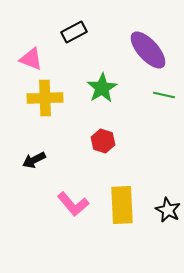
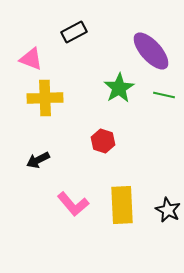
purple ellipse: moved 3 px right, 1 px down
green star: moved 17 px right
black arrow: moved 4 px right
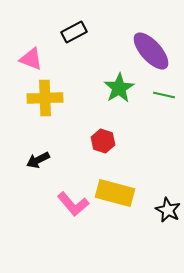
yellow rectangle: moved 7 px left, 12 px up; rotated 72 degrees counterclockwise
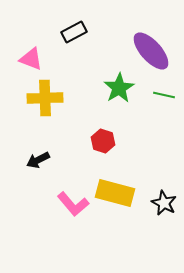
black star: moved 4 px left, 7 px up
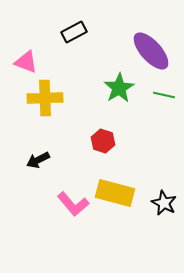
pink triangle: moved 5 px left, 3 px down
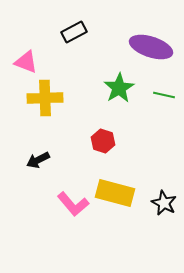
purple ellipse: moved 4 px up; rotated 30 degrees counterclockwise
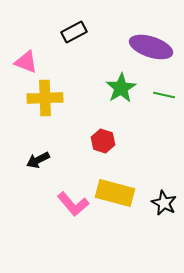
green star: moved 2 px right
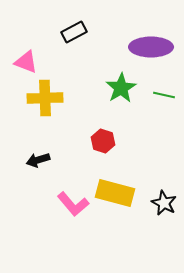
purple ellipse: rotated 18 degrees counterclockwise
black arrow: rotated 10 degrees clockwise
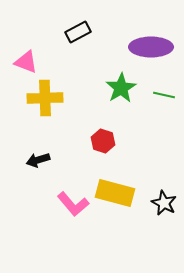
black rectangle: moved 4 px right
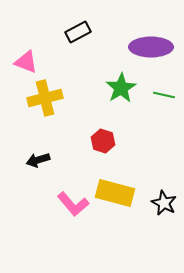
yellow cross: rotated 12 degrees counterclockwise
